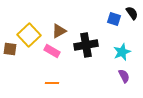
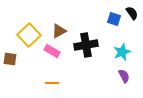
brown square: moved 10 px down
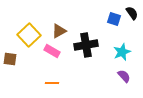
purple semicircle: rotated 16 degrees counterclockwise
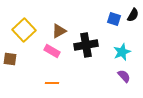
black semicircle: moved 1 px right, 2 px down; rotated 64 degrees clockwise
yellow square: moved 5 px left, 5 px up
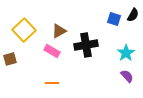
cyan star: moved 4 px right, 1 px down; rotated 12 degrees counterclockwise
brown square: rotated 24 degrees counterclockwise
purple semicircle: moved 3 px right
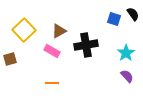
black semicircle: moved 1 px up; rotated 64 degrees counterclockwise
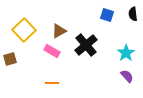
black semicircle: rotated 152 degrees counterclockwise
blue square: moved 7 px left, 4 px up
black cross: rotated 30 degrees counterclockwise
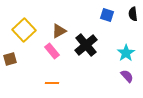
pink rectangle: rotated 21 degrees clockwise
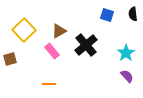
orange line: moved 3 px left, 1 px down
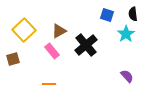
cyan star: moved 19 px up
brown square: moved 3 px right
